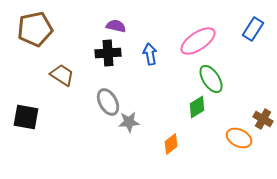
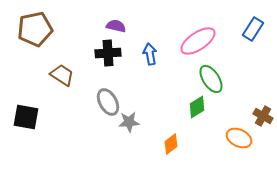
brown cross: moved 3 px up
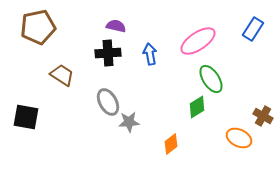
brown pentagon: moved 3 px right, 2 px up
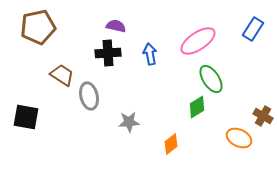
gray ellipse: moved 19 px left, 6 px up; rotated 16 degrees clockwise
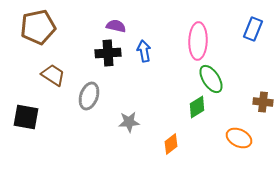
blue rectangle: rotated 10 degrees counterclockwise
pink ellipse: rotated 54 degrees counterclockwise
blue arrow: moved 6 px left, 3 px up
brown trapezoid: moved 9 px left
gray ellipse: rotated 32 degrees clockwise
brown cross: moved 14 px up; rotated 24 degrees counterclockwise
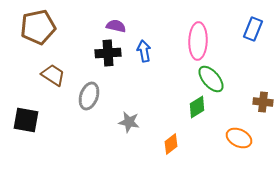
green ellipse: rotated 8 degrees counterclockwise
black square: moved 3 px down
gray star: rotated 15 degrees clockwise
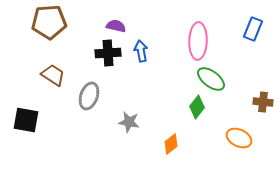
brown pentagon: moved 11 px right, 5 px up; rotated 8 degrees clockwise
blue arrow: moved 3 px left
green ellipse: rotated 12 degrees counterclockwise
green diamond: rotated 20 degrees counterclockwise
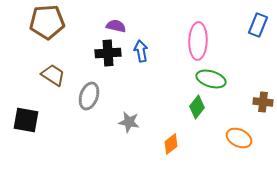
brown pentagon: moved 2 px left
blue rectangle: moved 5 px right, 4 px up
green ellipse: rotated 20 degrees counterclockwise
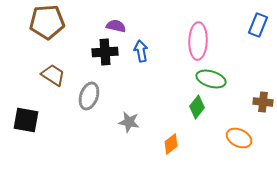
black cross: moved 3 px left, 1 px up
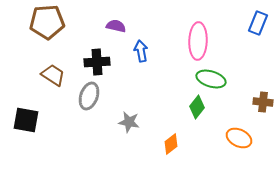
blue rectangle: moved 2 px up
black cross: moved 8 px left, 10 px down
